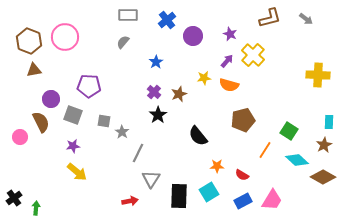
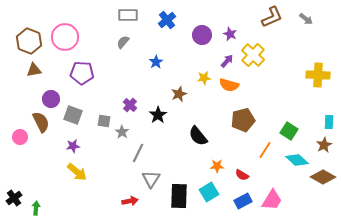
brown L-shape at (270, 18): moved 2 px right, 1 px up; rotated 10 degrees counterclockwise
purple circle at (193, 36): moved 9 px right, 1 px up
purple pentagon at (89, 86): moved 7 px left, 13 px up
purple cross at (154, 92): moved 24 px left, 13 px down
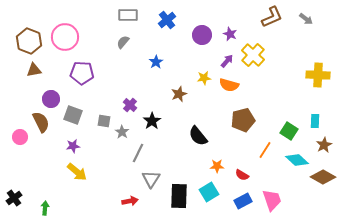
black star at (158, 115): moved 6 px left, 6 px down
cyan rectangle at (329, 122): moved 14 px left, 1 px up
pink trapezoid at (272, 200): rotated 50 degrees counterclockwise
green arrow at (36, 208): moved 9 px right
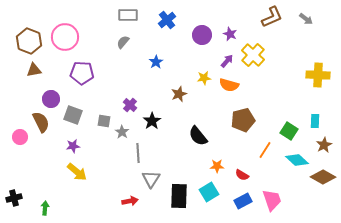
gray line at (138, 153): rotated 30 degrees counterclockwise
black cross at (14, 198): rotated 21 degrees clockwise
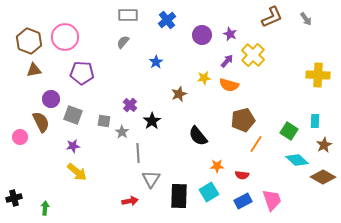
gray arrow at (306, 19): rotated 16 degrees clockwise
orange line at (265, 150): moved 9 px left, 6 px up
red semicircle at (242, 175): rotated 24 degrees counterclockwise
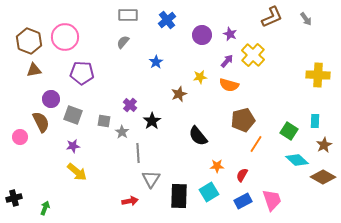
yellow star at (204, 78): moved 4 px left, 1 px up
red semicircle at (242, 175): rotated 112 degrees clockwise
green arrow at (45, 208): rotated 16 degrees clockwise
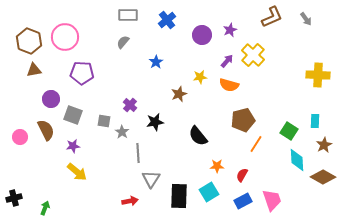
purple star at (230, 34): moved 4 px up; rotated 24 degrees clockwise
black star at (152, 121): moved 3 px right, 1 px down; rotated 24 degrees clockwise
brown semicircle at (41, 122): moved 5 px right, 8 px down
cyan diamond at (297, 160): rotated 45 degrees clockwise
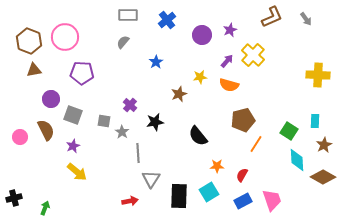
purple star at (73, 146): rotated 16 degrees counterclockwise
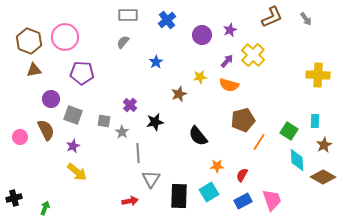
orange line at (256, 144): moved 3 px right, 2 px up
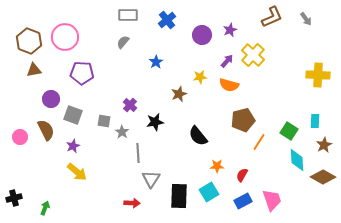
red arrow at (130, 201): moved 2 px right, 2 px down; rotated 14 degrees clockwise
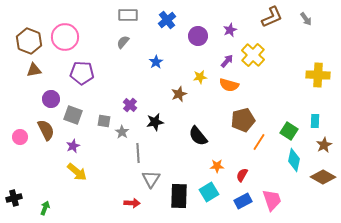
purple circle at (202, 35): moved 4 px left, 1 px down
cyan diamond at (297, 160): moved 3 px left; rotated 15 degrees clockwise
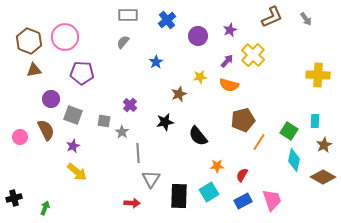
black star at (155, 122): moved 10 px right
